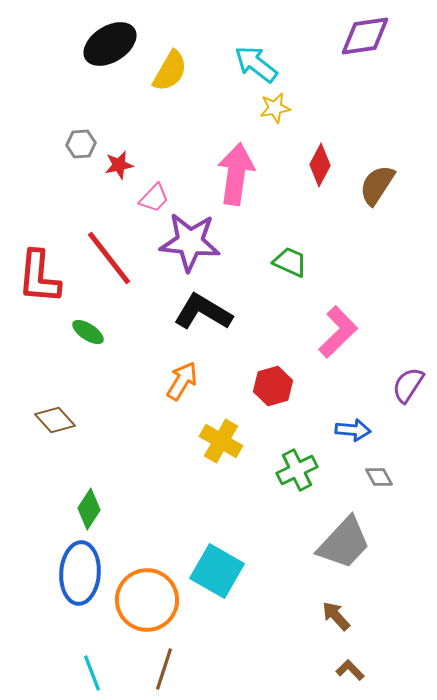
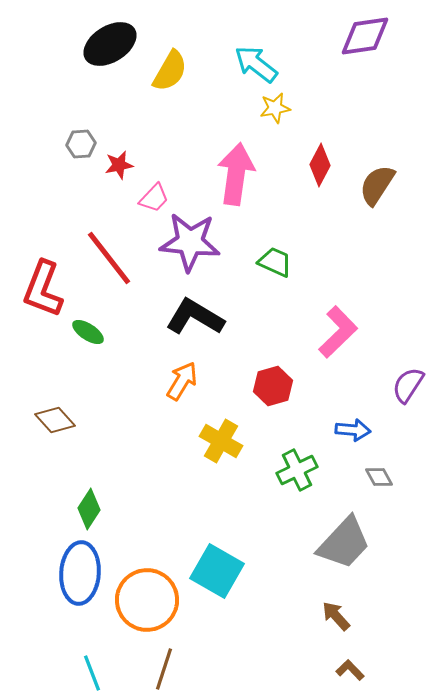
green trapezoid: moved 15 px left
red L-shape: moved 4 px right, 12 px down; rotated 16 degrees clockwise
black L-shape: moved 8 px left, 5 px down
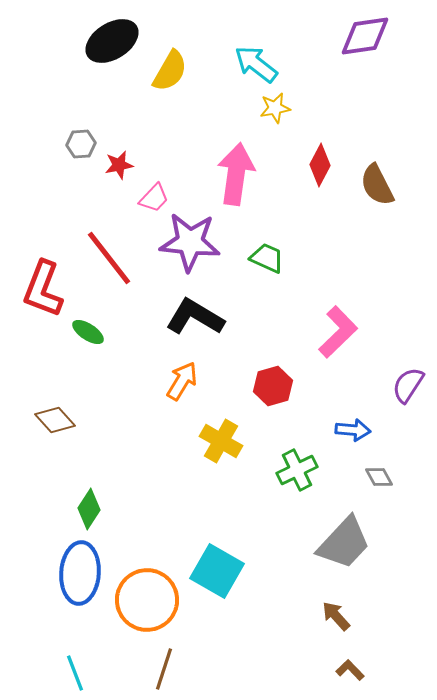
black ellipse: moved 2 px right, 3 px up
brown semicircle: rotated 60 degrees counterclockwise
green trapezoid: moved 8 px left, 4 px up
cyan line: moved 17 px left
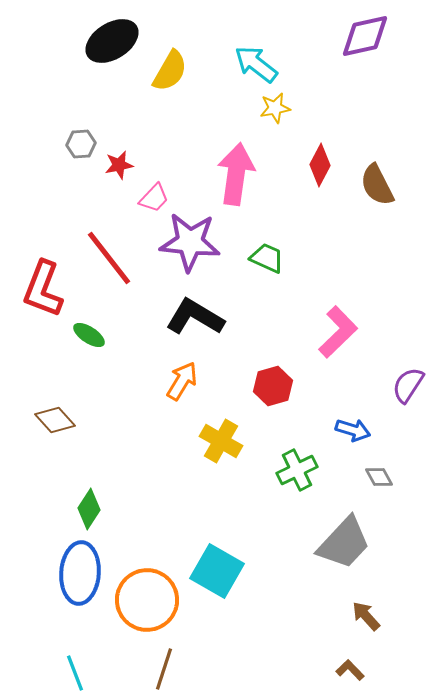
purple diamond: rotated 4 degrees counterclockwise
green ellipse: moved 1 px right, 3 px down
blue arrow: rotated 12 degrees clockwise
brown arrow: moved 30 px right
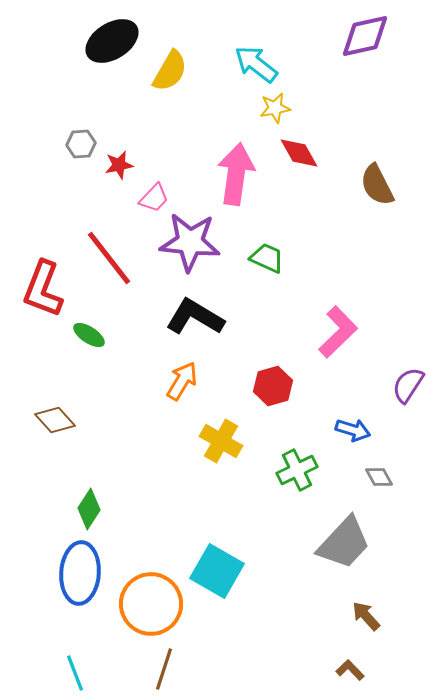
red diamond: moved 21 px left, 12 px up; rotated 57 degrees counterclockwise
orange circle: moved 4 px right, 4 px down
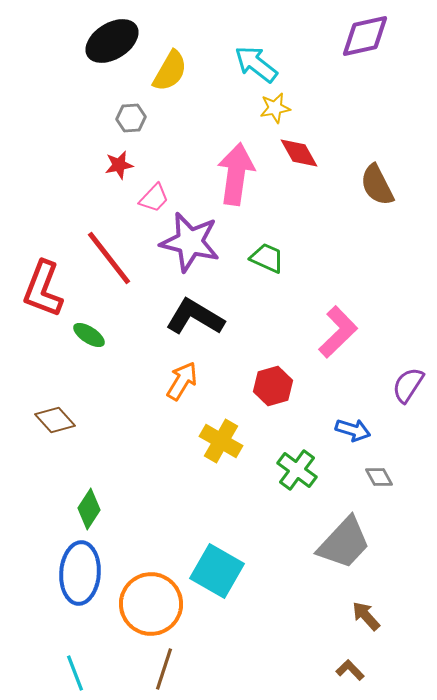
gray hexagon: moved 50 px right, 26 px up
purple star: rotated 8 degrees clockwise
green cross: rotated 27 degrees counterclockwise
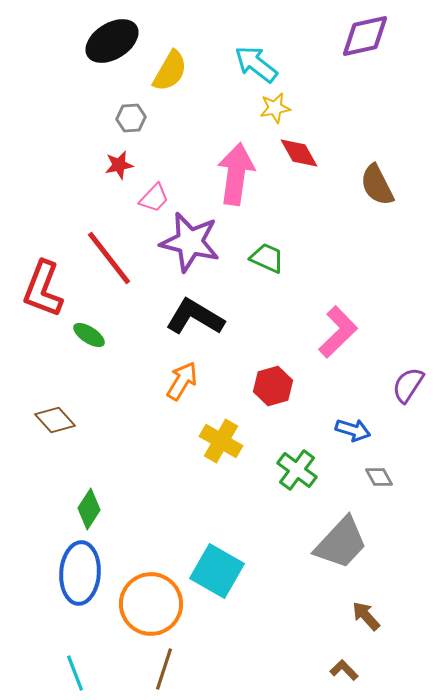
gray trapezoid: moved 3 px left
brown L-shape: moved 6 px left
